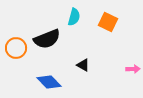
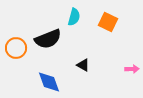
black semicircle: moved 1 px right
pink arrow: moved 1 px left
blue diamond: rotated 25 degrees clockwise
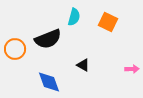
orange circle: moved 1 px left, 1 px down
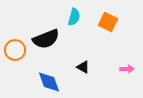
black semicircle: moved 2 px left
orange circle: moved 1 px down
black triangle: moved 2 px down
pink arrow: moved 5 px left
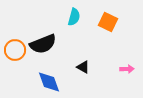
black semicircle: moved 3 px left, 5 px down
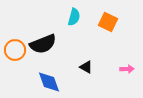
black triangle: moved 3 px right
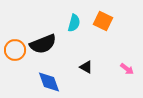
cyan semicircle: moved 6 px down
orange square: moved 5 px left, 1 px up
pink arrow: rotated 40 degrees clockwise
